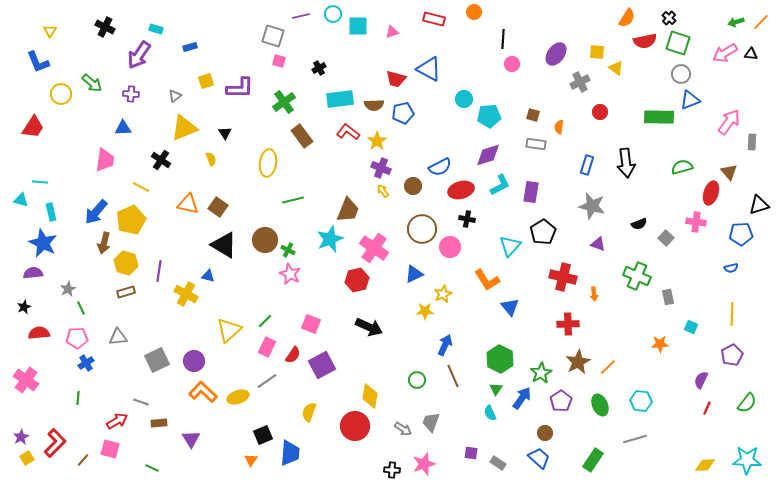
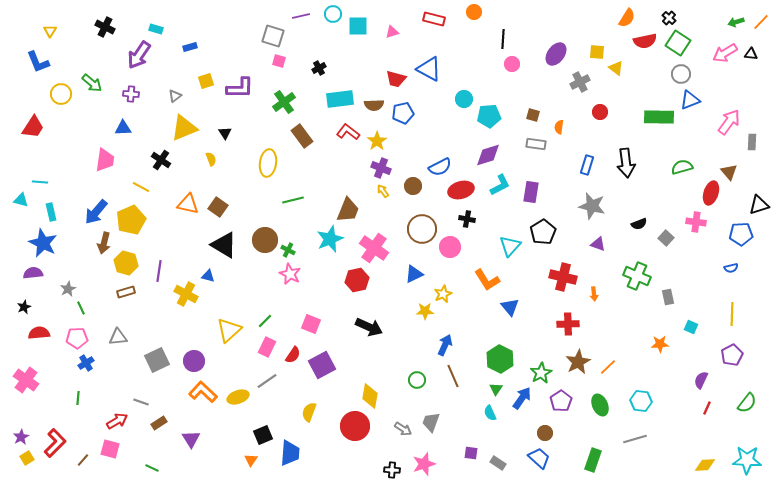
green square at (678, 43): rotated 15 degrees clockwise
brown rectangle at (159, 423): rotated 28 degrees counterclockwise
green rectangle at (593, 460): rotated 15 degrees counterclockwise
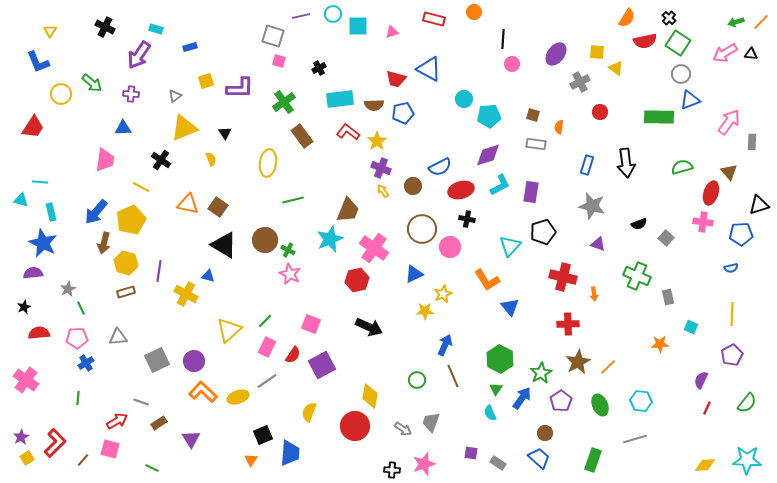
pink cross at (696, 222): moved 7 px right
black pentagon at (543, 232): rotated 15 degrees clockwise
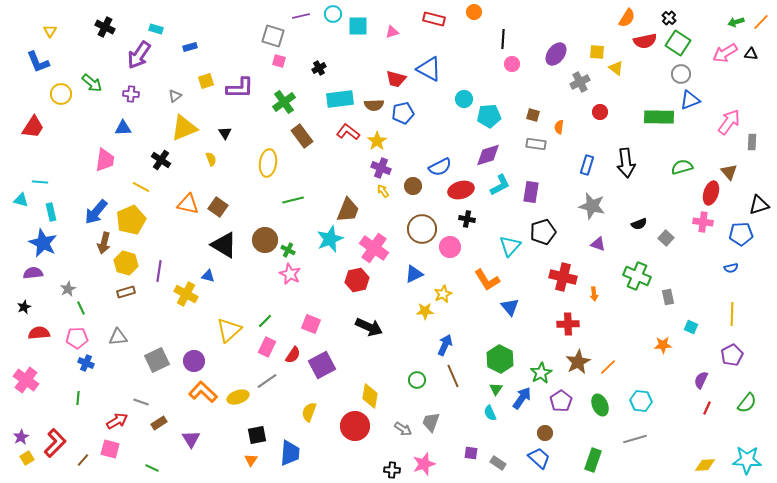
orange star at (660, 344): moved 3 px right, 1 px down
blue cross at (86, 363): rotated 35 degrees counterclockwise
black square at (263, 435): moved 6 px left; rotated 12 degrees clockwise
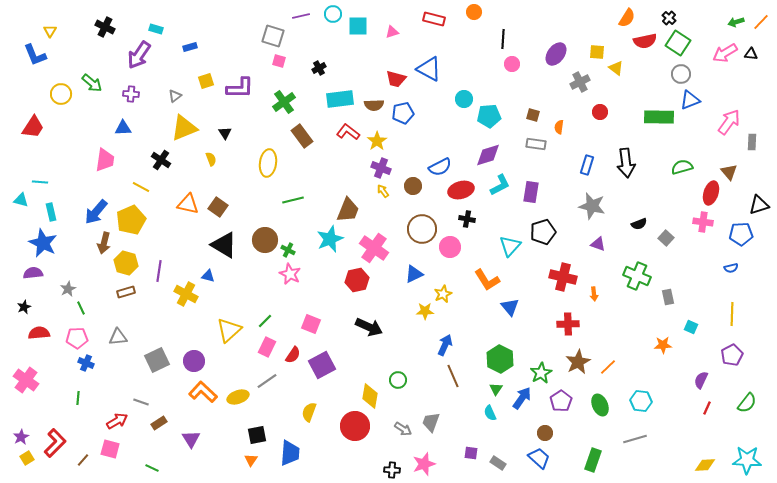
blue L-shape at (38, 62): moved 3 px left, 7 px up
green circle at (417, 380): moved 19 px left
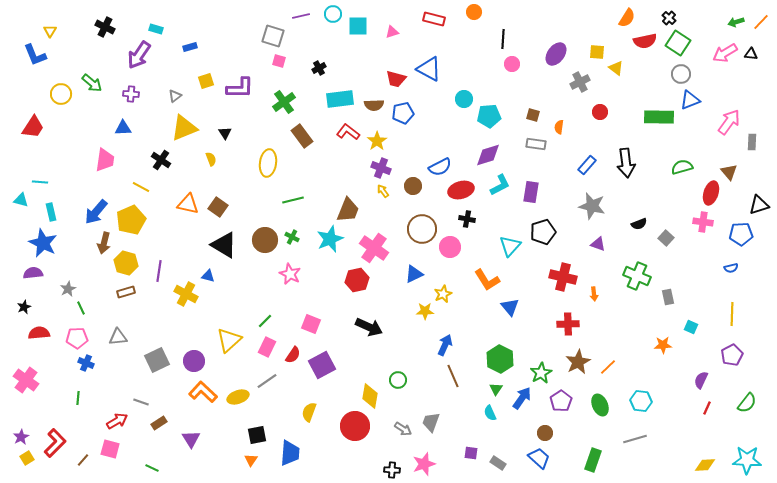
blue rectangle at (587, 165): rotated 24 degrees clockwise
green cross at (288, 250): moved 4 px right, 13 px up
yellow triangle at (229, 330): moved 10 px down
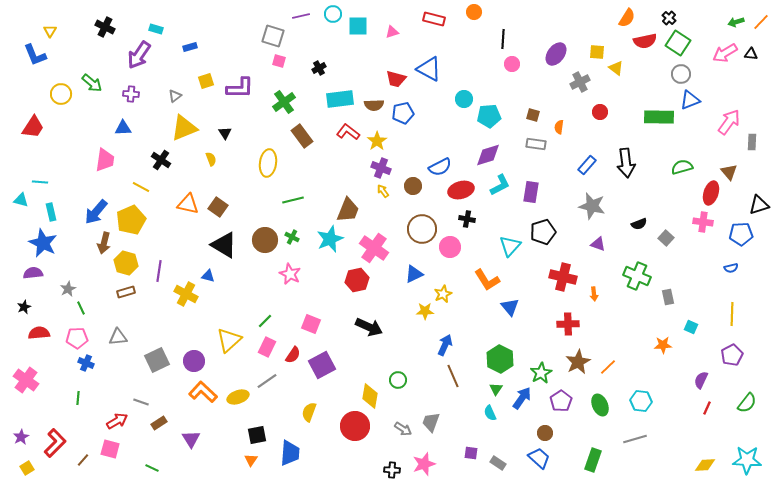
yellow square at (27, 458): moved 10 px down
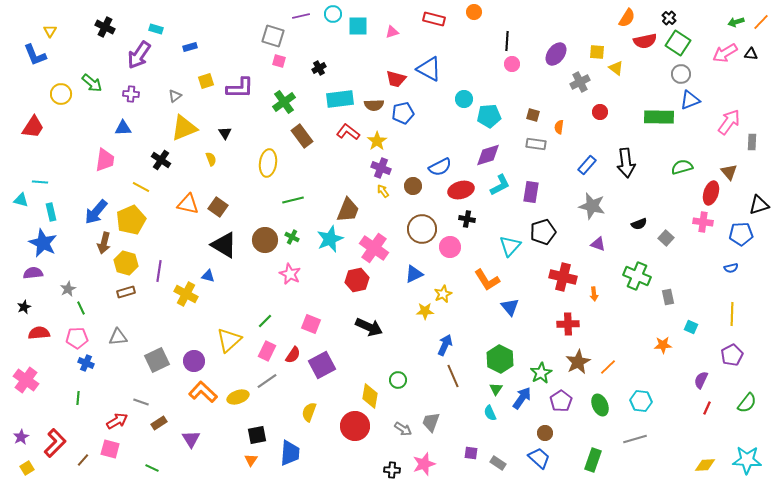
black line at (503, 39): moved 4 px right, 2 px down
pink rectangle at (267, 347): moved 4 px down
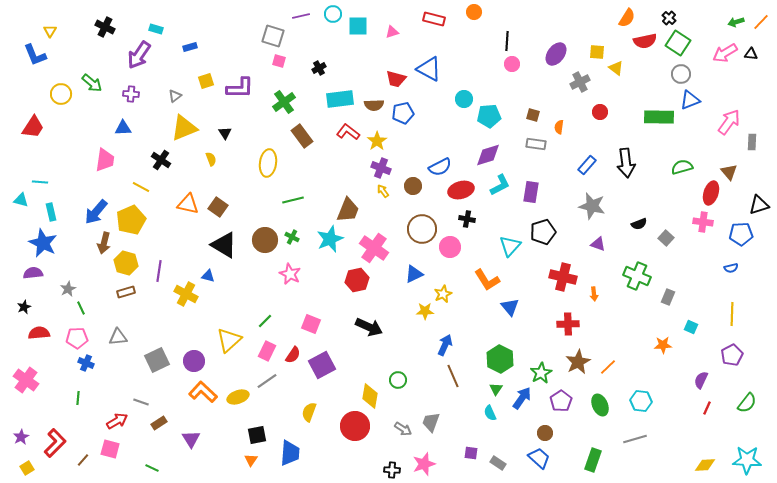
gray rectangle at (668, 297): rotated 35 degrees clockwise
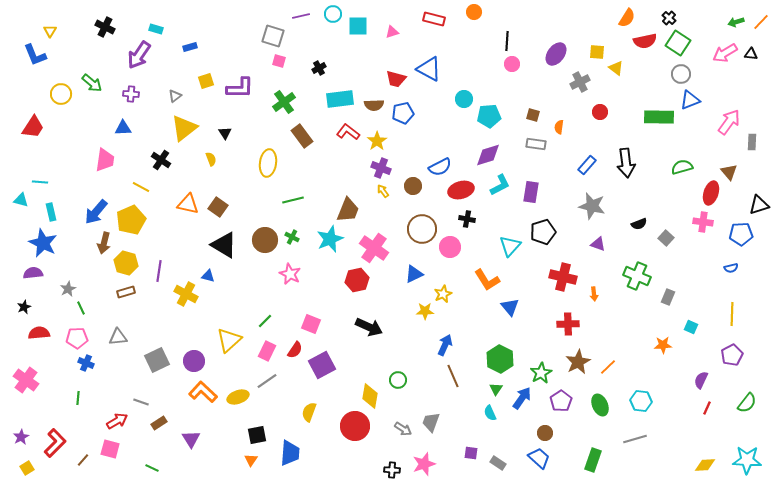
yellow triangle at (184, 128): rotated 16 degrees counterclockwise
red semicircle at (293, 355): moved 2 px right, 5 px up
